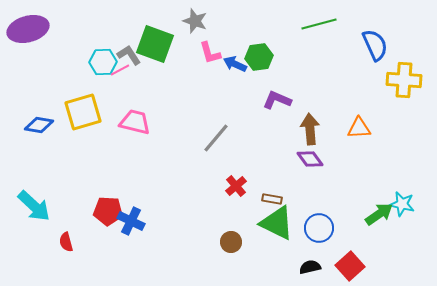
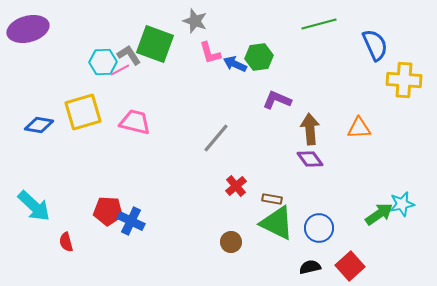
cyan star: rotated 25 degrees counterclockwise
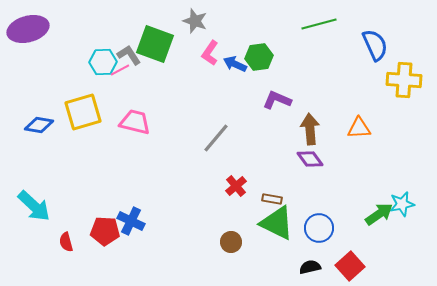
pink L-shape: rotated 50 degrees clockwise
red pentagon: moved 3 px left, 20 px down
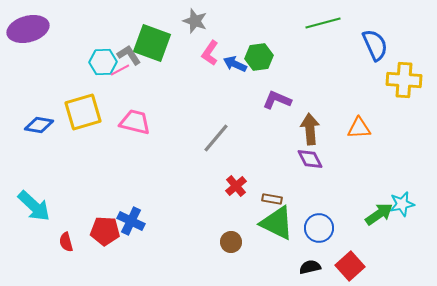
green line: moved 4 px right, 1 px up
green square: moved 3 px left, 1 px up
purple diamond: rotated 8 degrees clockwise
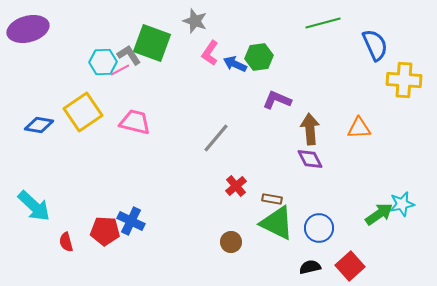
yellow square: rotated 18 degrees counterclockwise
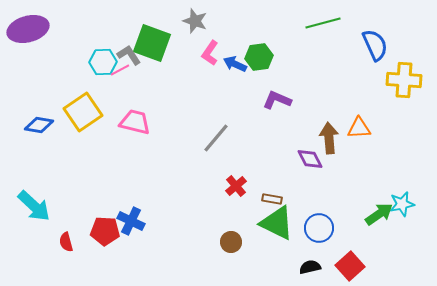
brown arrow: moved 19 px right, 9 px down
